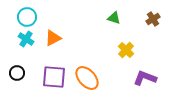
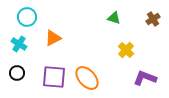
cyan cross: moved 7 px left, 5 px down
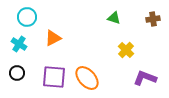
brown cross: rotated 24 degrees clockwise
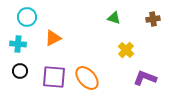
cyan cross: moved 1 px left; rotated 28 degrees counterclockwise
black circle: moved 3 px right, 2 px up
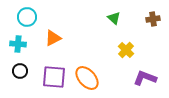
green triangle: rotated 24 degrees clockwise
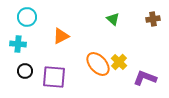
green triangle: moved 1 px left, 1 px down
orange triangle: moved 8 px right, 2 px up
yellow cross: moved 7 px left, 12 px down
black circle: moved 5 px right
orange ellipse: moved 11 px right, 14 px up
